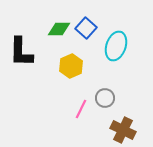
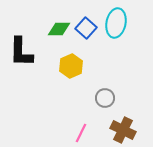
cyan ellipse: moved 23 px up; rotated 8 degrees counterclockwise
pink line: moved 24 px down
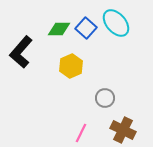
cyan ellipse: rotated 52 degrees counterclockwise
black L-shape: rotated 40 degrees clockwise
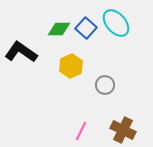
black L-shape: rotated 84 degrees clockwise
gray circle: moved 13 px up
pink line: moved 2 px up
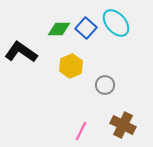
brown cross: moved 5 px up
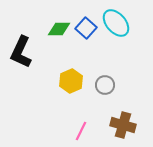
black L-shape: rotated 100 degrees counterclockwise
yellow hexagon: moved 15 px down
brown cross: rotated 10 degrees counterclockwise
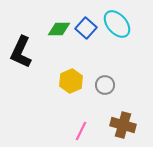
cyan ellipse: moved 1 px right, 1 px down
